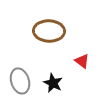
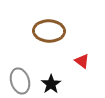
black star: moved 2 px left, 1 px down; rotated 12 degrees clockwise
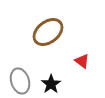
brown ellipse: moved 1 px left, 1 px down; rotated 40 degrees counterclockwise
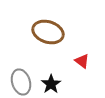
brown ellipse: rotated 56 degrees clockwise
gray ellipse: moved 1 px right, 1 px down
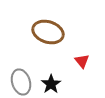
red triangle: rotated 14 degrees clockwise
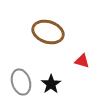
red triangle: rotated 35 degrees counterclockwise
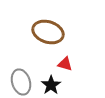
red triangle: moved 17 px left, 3 px down
black star: moved 1 px down
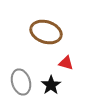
brown ellipse: moved 2 px left
red triangle: moved 1 px right, 1 px up
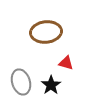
brown ellipse: rotated 24 degrees counterclockwise
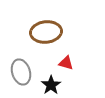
gray ellipse: moved 10 px up
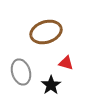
brown ellipse: rotated 12 degrees counterclockwise
